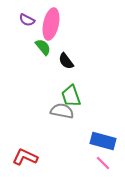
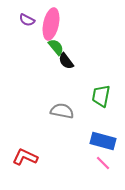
green semicircle: moved 13 px right
green trapezoid: moved 30 px right; rotated 30 degrees clockwise
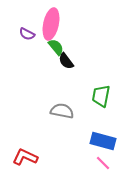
purple semicircle: moved 14 px down
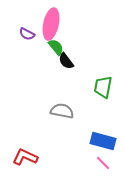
green trapezoid: moved 2 px right, 9 px up
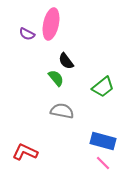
green semicircle: moved 31 px down
green trapezoid: rotated 140 degrees counterclockwise
red L-shape: moved 5 px up
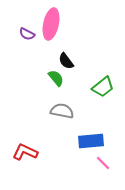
blue rectangle: moved 12 px left; rotated 20 degrees counterclockwise
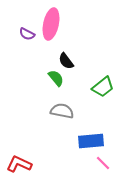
red L-shape: moved 6 px left, 12 px down
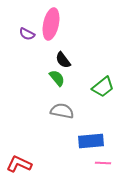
black semicircle: moved 3 px left, 1 px up
green semicircle: moved 1 px right
pink line: rotated 42 degrees counterclockwise
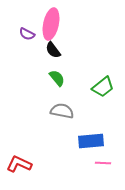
black semicircle: moved 10 px left, 10 px up
